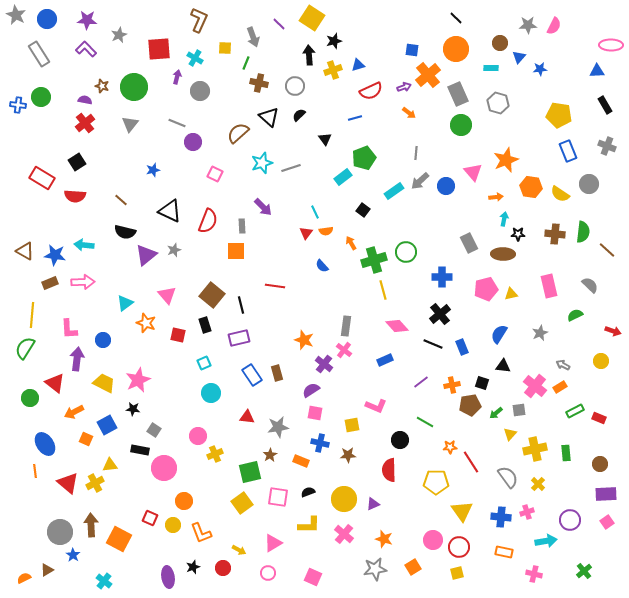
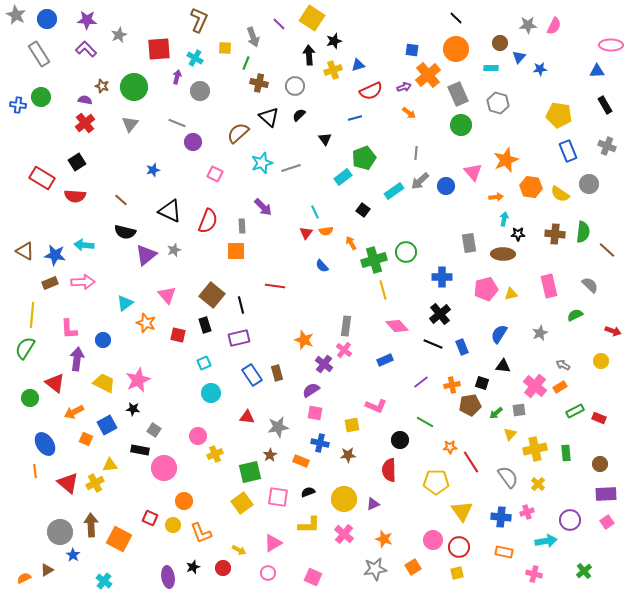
gray rectangle at (469, 243): rotated 18 degrees clockwise
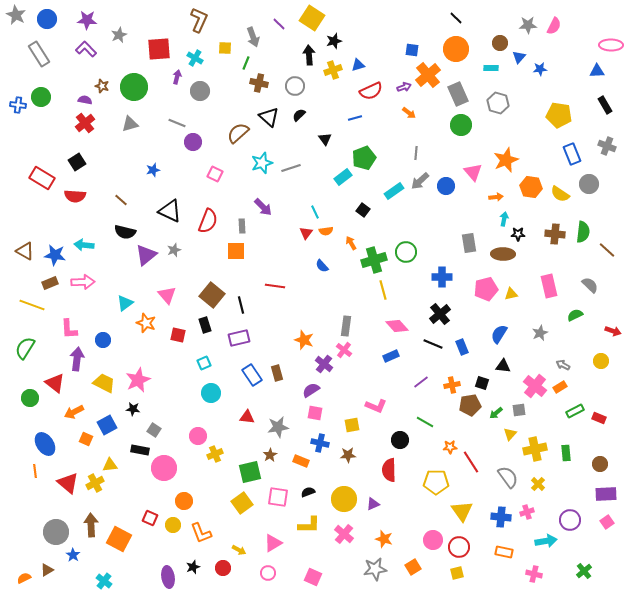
gray triangle at (130, 124): rotated 36 degrees clockwise
blue rectangle at (568, 151): moved 4 px right, 3 px down
yellow line at (32, 315): moved 10 px up; rotated 75 degrees counterclockwise
blue rectangle at (385, 360): moved 6 px right, 4 px up
gray circle at (60, 532): moved 4 px left
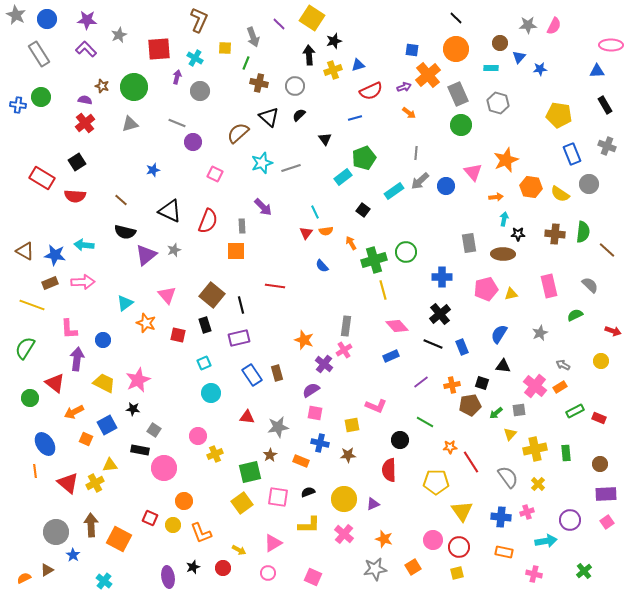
pink cross at (344, 350): rotated 21 degrees clockwise
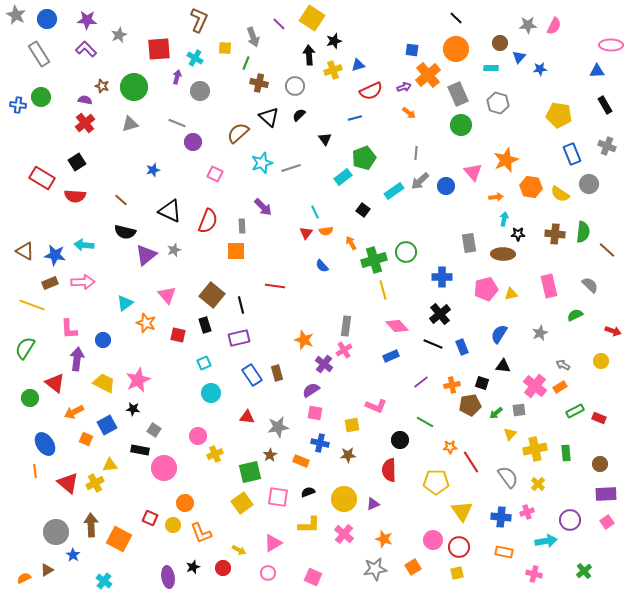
orange circle at (184, 501): moved 1 px right, 2 px down
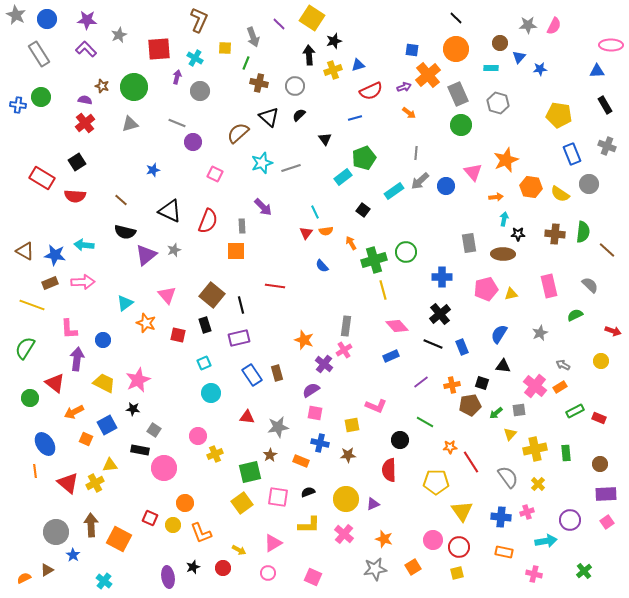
yellow circle at (344, 499): moved 2 px right
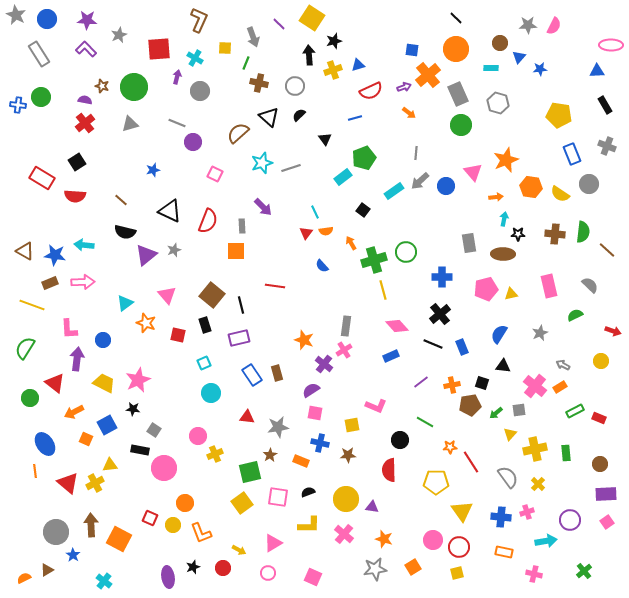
purple triangle at (373, 504): moved 1 px left, 3 px down; rotated 32 degrees clockwise
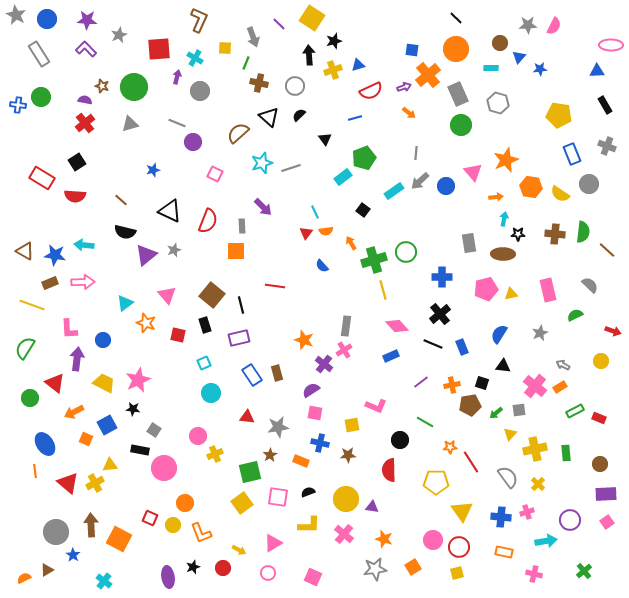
pink rectangle at (549, 286): moved 1 px left, 4 px down
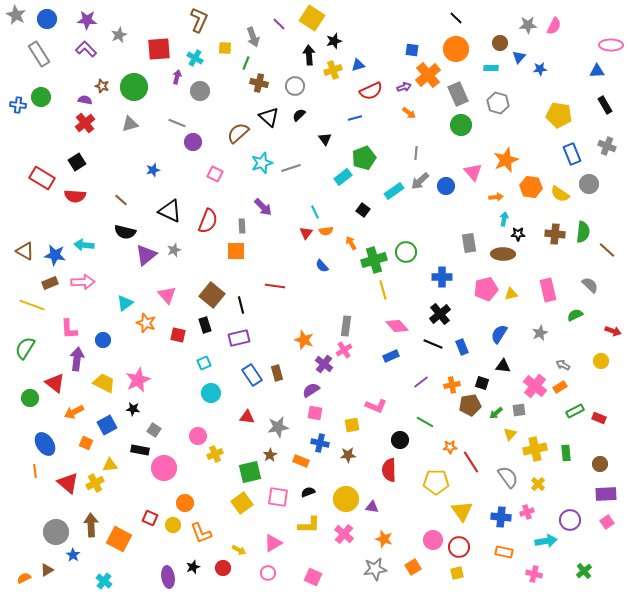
orange square at (86, 439): moved 4 px down
